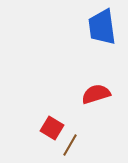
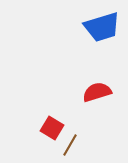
blue trapezoid: rotated 99 degrees counterclockwise
red semicircle: moved 1 px right, 2 px up
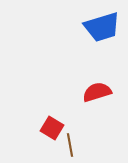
brown line: rotated 40 degrees counterclockwise
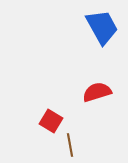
blue trapezoid: rotated 102 degrees counterclockwise
red square: moved 1 px left, 7 px up
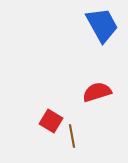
blue trapezoid: moved 2 px up
brown line: moved 2 px right, 9 px up
